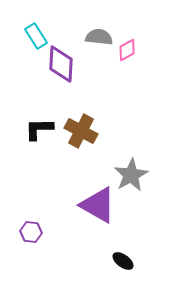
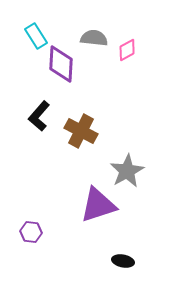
gray semicircle: moved 5 px left, 1 px down
black L-shape: moved 13 px up; rotated 48 degrees counterclockwise
gray star: moved 4 px left, 4 px up
purple triangle: rotated 48 degrees counterclockwise
black ellipse: rotated 25 degrees counterclockwise
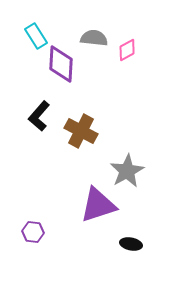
purple hexagon: moved 2 px right
black ellipse: moved 8 px right, 17 px up
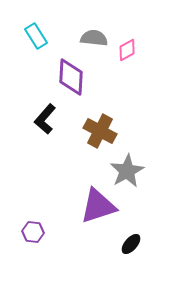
purple diamond: moved 10 px right, 13 px down
black L-shape: moved 6 px right, 3 px down
brown cross: moved 19 px right
purple triangle: moved 1 px down
black ellipse: rotated 60 degrees counterclockwise
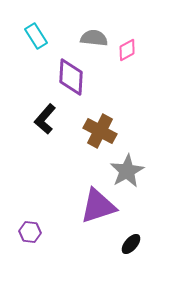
purple hexagon: moved 3 px left
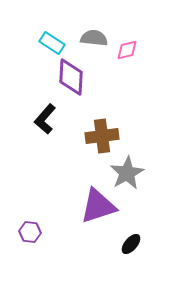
cyan rectangle: moved 16 px right, 7 px down; rotated 25 degrees counterclockwise
pink diamond: rotated 15 degrees clockwise
brown cross: moved 2 px right, 5 px down; rotated 36 degrees counterclockwise
gray star: moved 2 px down
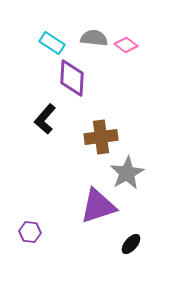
pink diamond: moved 1 px left, 5 px up; rotated 50 degrees clockwise
purple diamond: moved 1 px right, 1 px down
brown cross: moved 1 px left, 1 px down
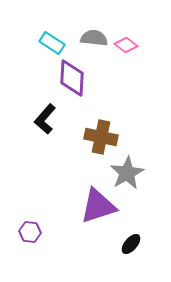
brown cross: rotated 20 degrees clockwise
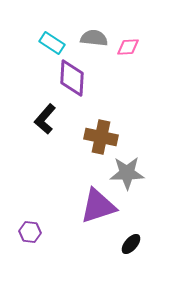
pink diamond: moved 2 px right, 2 px down; rotated 40 degrees counterclockwise
gray star: rotated 28 degrees clockwise
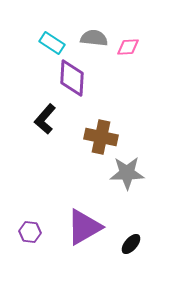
purple triangle: moved 14 px left, 21 px down; rotated 12 degrees counterclockwise
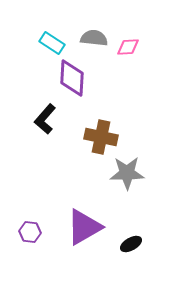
black ellipse: rotated 20 degrees clockwise
